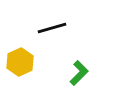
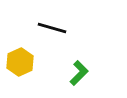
black line: rotated 32 degrees clockwise
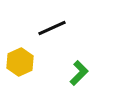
black line: rotated 40 degrees counterclockwise
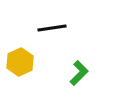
black line: rotated 16 degrees clockwise
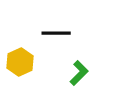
black line: moved 4 px right, 5 px down; rotated 8 degrees clockwise
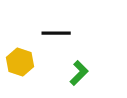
yellow hexagon: rotated 16 degrees counterclockwise
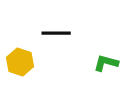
green L-shape: moved 27 px right, 10 px up; rotated 120 degrees counterclockwise
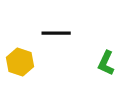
green L-shape: rotated 80 degrees counterclockwise
